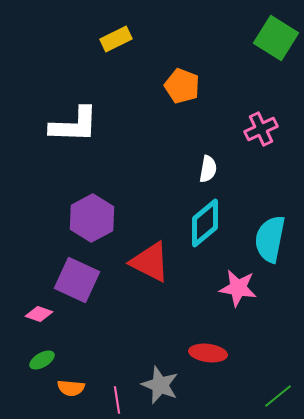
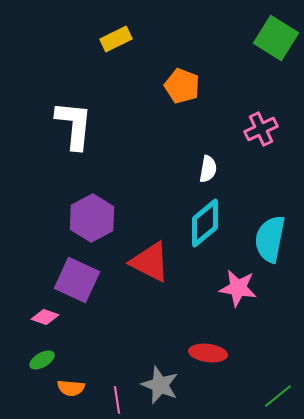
white L-shape: rotated 86 degrees counterclockwise
pink diamond: moved 6 px right, 3 px down
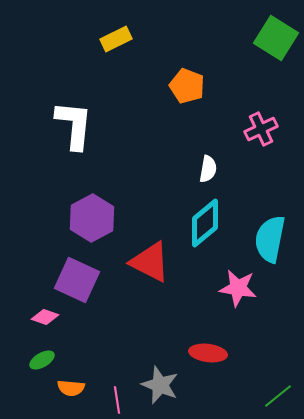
orange pentagon: moved 5 px right
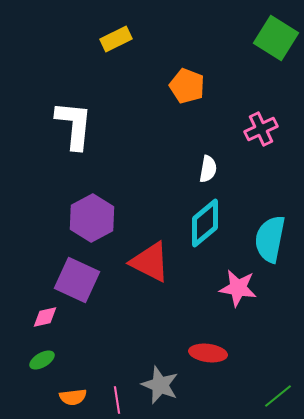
pink diamond: rotated 32 degrees counterclockwise
orange semicircle: moved 2 px right, 9 px down; rotated 12 degrees counterclockwise
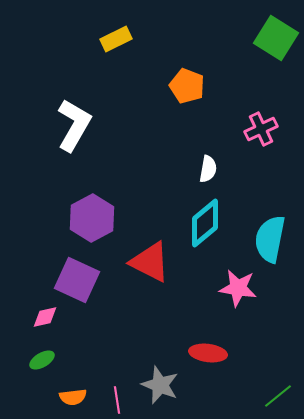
white L-shape: rotated 24 degrees clockwise
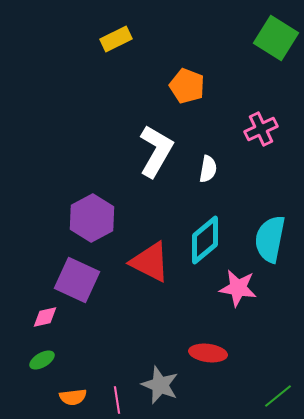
white L-shape: moved 82 px right, 26 px down
cyan diamond: moved 17 px down
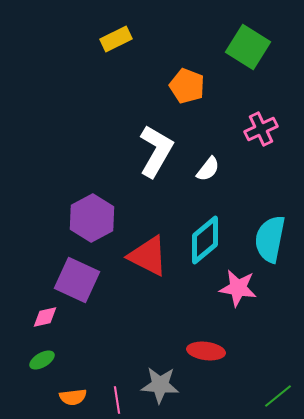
green square: moved 28 px left, 9 px down
white semicircle: rotated 28 degrees clockwise
red triangle: moved 2 px left, 6 px up
red ellipse: moved 2 px left, 2 px up
gray star: rotated 18 degrees counterclockwise
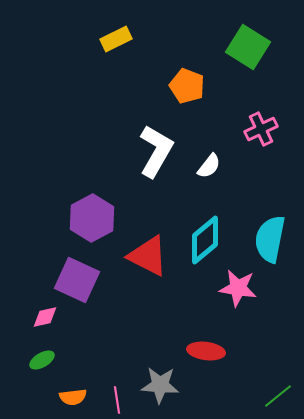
white semicircle: moved 1 px right, 3 px up
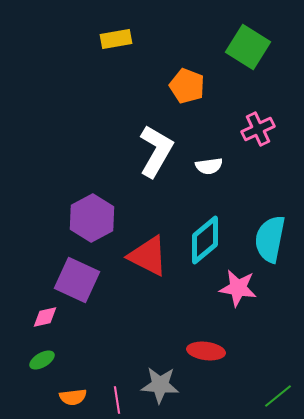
yellow rectangle: rotated 16 degrees clockwise
pink cross: moved 3 px left
white semicircle: rotated 44 degrees clockwise
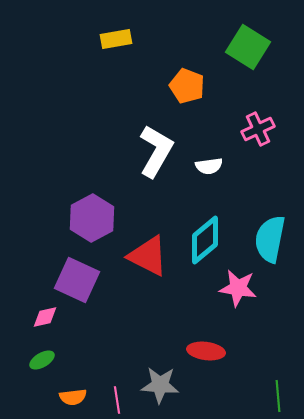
green line: rotated 56 degrees counterclockwise
